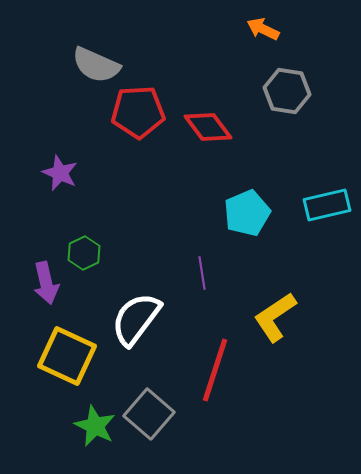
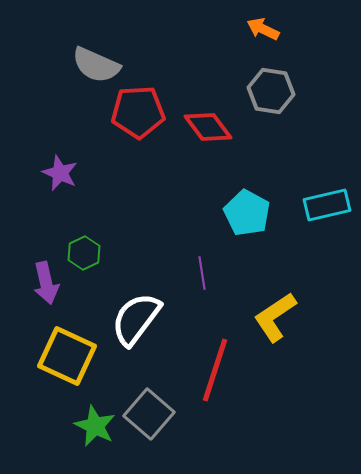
gray hexagon: moved 16 px left
cyan pentagon: rotated 21 degrees counterclockwise
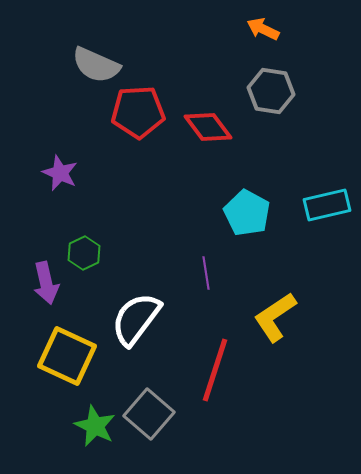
purple line: moved 4 px right
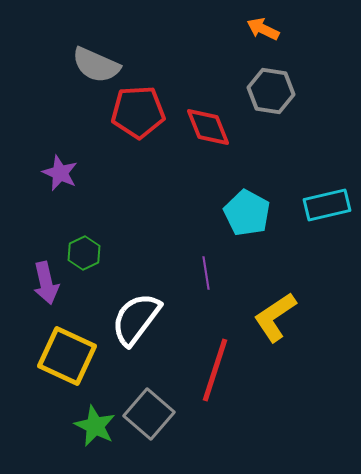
red diamond: rotated 15 degrees clockwise
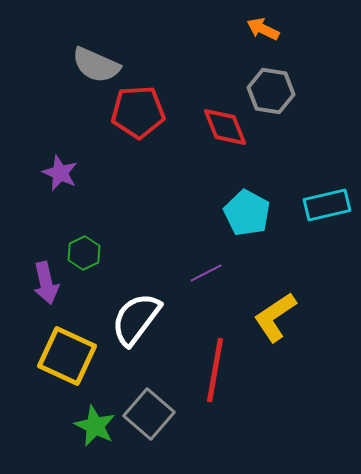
red diamond: moved 17 px right
purple line: rotated 72 degrees clockwise
red line: rotated 8 degrees counterclockwise
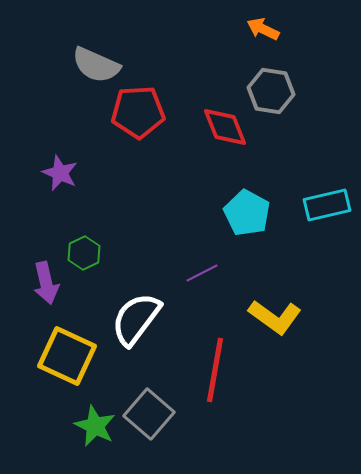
purple line: moved 4 px left
yellow L-shape: rotated 110 degrees counterclockwise
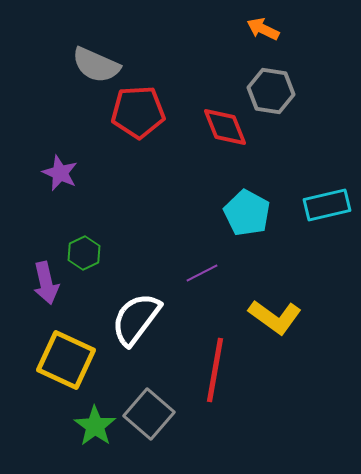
yellow square: moved 1 px left, 4 px down
green star: rotated 9 degrees clockwise
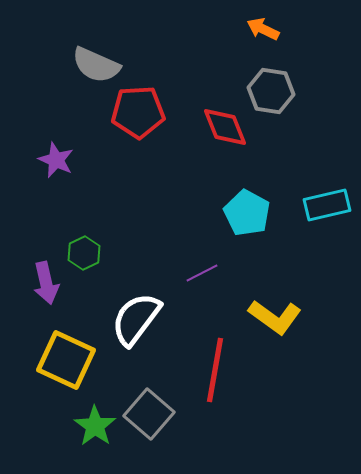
purple star: moved 4 px left, 13 px up
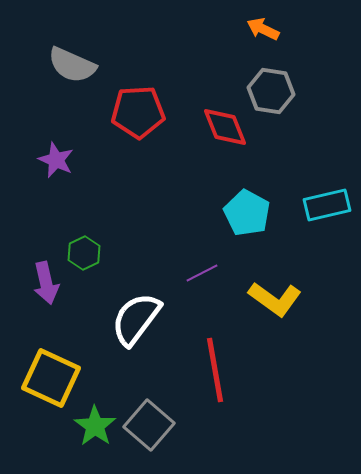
gray semicircle: moved 24 px left
yellow L-shape: moved 18 px up
yellow square: moved 15 px left, 18 px down
red line: rotated 20 degrees counterclockwise
gray square: moved 11 px down
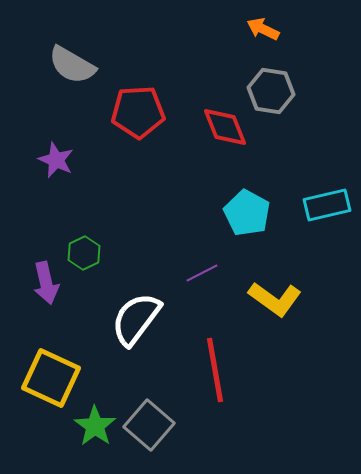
gray semicircle: rotated 6 degrees clockwise
